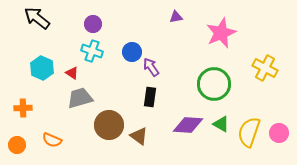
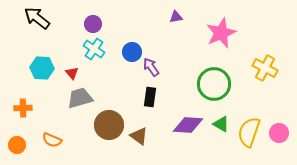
cyan cross: moved 2 px right, 2 px up; rotated 15 degrees clockwise
cyan hexagon: rotated 20 degrees counterclockwise
red triangle: rotated 16 degrees clockwise
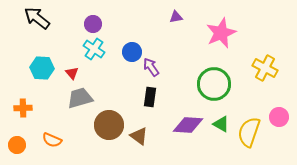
pink circle: moved 16 px up
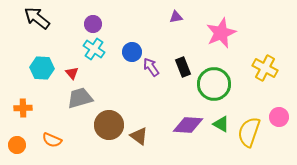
black rectangle: moved 33 px right, 30 px up; rotated 30 degrees counterclockwise
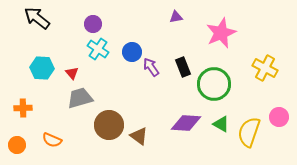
cyan cross: moved 4 px right
purple diamond: moved 2 px left, 2 px up
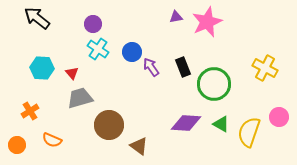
pink star: moved 14 px left, 11 px up
orange cross: moved 7 px right, 3 px down; rotated 30 degrees counterclockwise
brown triangle: moved 10 px down
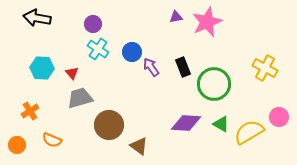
black arrow: rotated 28 degrees counterclockwise
yellow semicircle: rotated 40 degrees clockwise
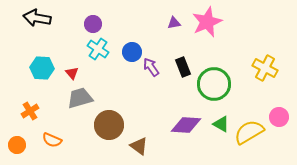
purple triangle: moved 2 px left, 6 px down
purple diamond: moved 2 px down
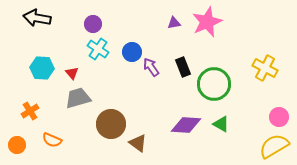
gray trapezoid: moved 2 px left
brown circle: moved 2 px right, 1 px up
yellow semicircle: moved 25 px right, 14 px down
brown triangle: moved 1 px left, 3 px up
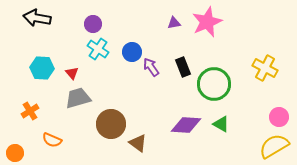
orange circle: moved 2 px left, 8 px down
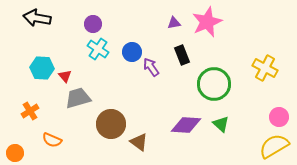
black rectangle: moved 1 px left, 12 px up
red triangle: moved 7 px left, 3 px down
green triangle: rotated 12 degrees clockwise
brown triangle: moved 1 px right, 1 px up
